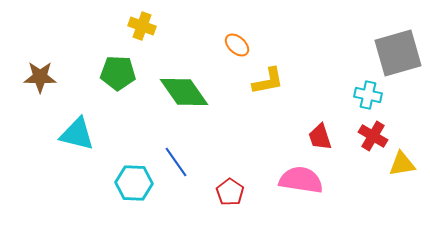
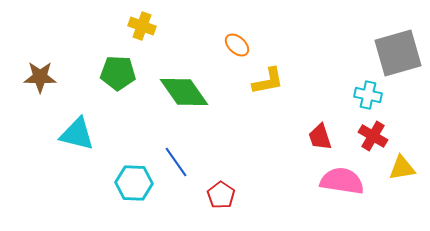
yellow triangle: moved 4 px down
pink semicircle: moved 41 px right, 1 px down
red pentagon: moved 9 px left, 3 px down
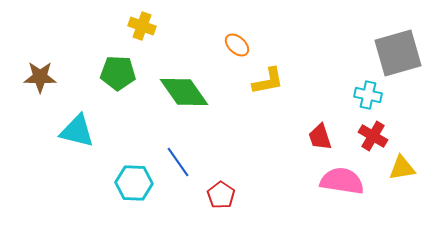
cyan triangle: moved 3 px up
blue line: moved 2 px right
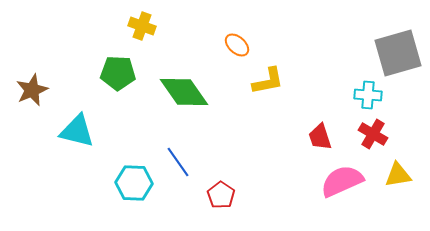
brown star: moved 8 px left, 13 px down; rotated 24 degrees counterclockwise
cyan cross: rotated 8 degrees counterclockwise
red cross: moved 2 px up
yellow triangle: moved 4 px left, 7 px down
pink semicircle: rotated 33 degrees counterclockwise
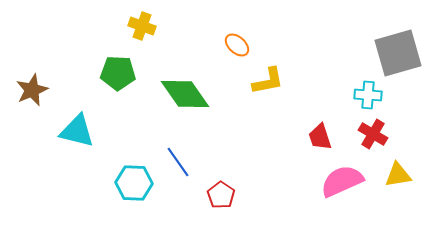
green diamond: moved 1 px right, 2 px down
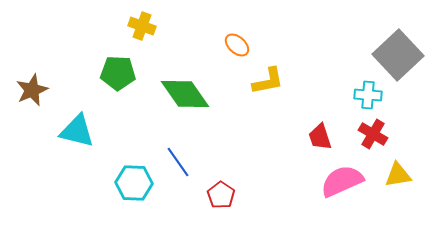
gray square: moved 2 px down; rotated 27 degrees counterclockwise
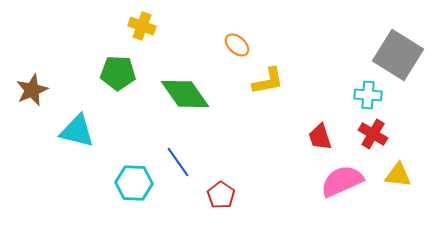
gray square: rotated 15 degrees counterclockwise
yellow triangle: rotated 16 degrees clockwise
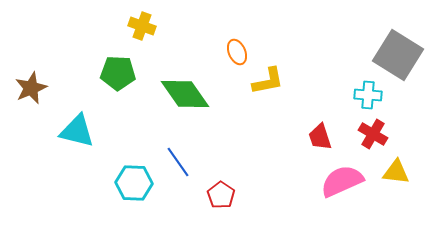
orange ellipse: moved 7 px down; rotated 25 degrees clockwise
brown star: moved 1 px left, 2 px up
yellow triangle: moved 2 px left, 3 px up
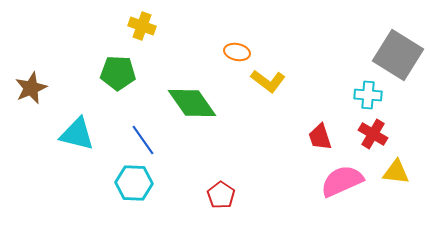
orange ellipse: rotated 55 degrees counterclockwise
yellow L-shape: rotated 48 degrees clockwise
green diamond: moved 7 px right, 9 px down
cyan triangle: moved 3 px down
blue line: moved 35 px left, 22 px up
